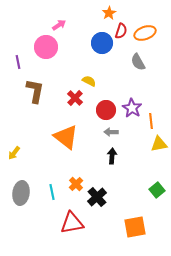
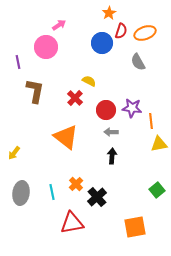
purple star: rotated 24 degrees counterclockwise
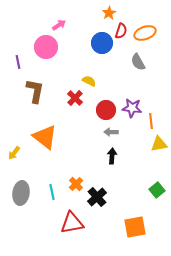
orange triangle: moved 21 px left
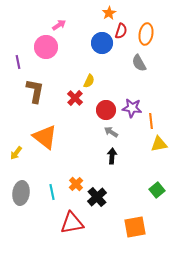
orange ellipse: moved 1 px right, 1 px down; rotated 60 degrees counterclockwise
gray semicircle: moved 1 px right, 1 px down
yellow semicircle: rotated 88 degrees clockwise
gray arrow: rotated 32 degrees clockwise
yellow arrow: moved 2 px right
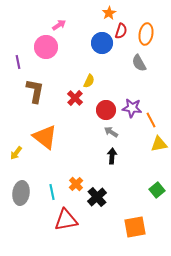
orange line: moved 1 px up; rotated 21 degrees counterclockwise
red triangle: moved 6 px left, 3 px up
